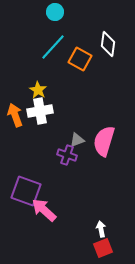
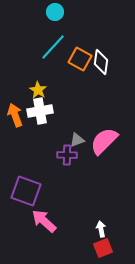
white diamond: moved 7 px left, 18 px down
pink semicircle: rotated 28 degrees clockwise
purple cross: rotated 18 degrees counterclockwise
pink arrow: moved 11 px down
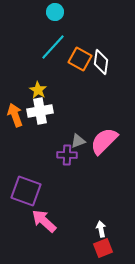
gray triangle: moved 1 px right, 1 px down
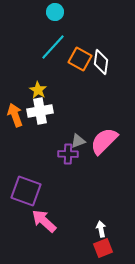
purple cross: moved 1 px right, 1 px up
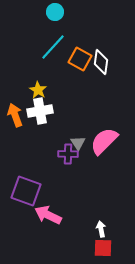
gray triangle: moved 2 px down; rotated 42 degrees counterclockwise
pink arrow: moved 4 px right, 6 px up; rotated 16 degrees counterclockwise
red square: rotated 24 degrees clockwise
